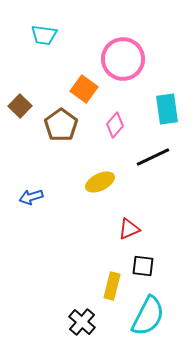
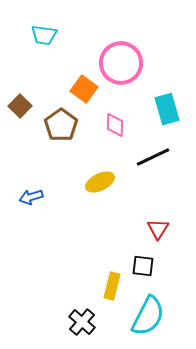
pink circle: moved 2 px left, 4 px down
cyan rectangle: rotated 8 degrees counterclockwise
pink diamond: rotated 40 degrees counterclockwise
red triangle: moved 29 px right; rotated 35 degrees counterclockwise
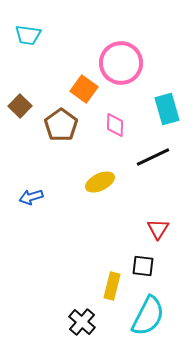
cyan trapezoid: moved 16 px left
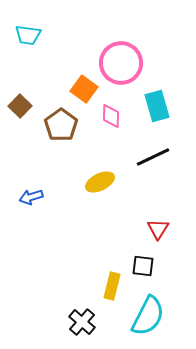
cyan rectangle: moved 10 px left, 3 px up
pink diamond: moved 4 px left, 9 px up
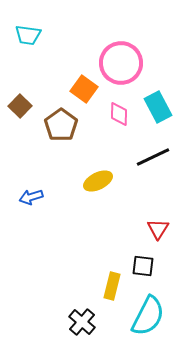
cyan rectangle: moved 1 px right, 1 px down; rotated 12 degrees counterclockwise
pink diamond: moved 8 px right, 2 px up
yellow ellipse: moved 2 px left, 1 px up
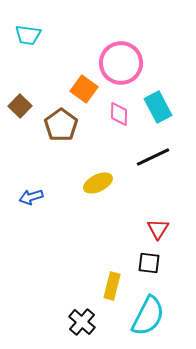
yellow ellipse: moved 2 px down
black square: moved 6 px right, 3 px up
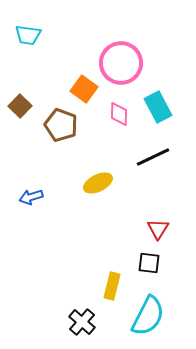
brown pentagon: rotated 16 degrees counterclockwise
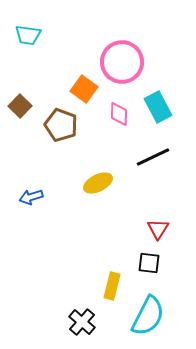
pink circle: moved 1 px right, 1 px up
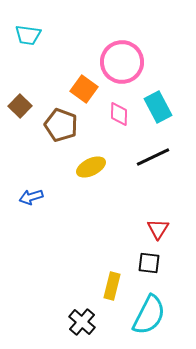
yellow ellipse: moved 7 px left, 16 px up
cyan semicircle: moved 1 px right, 1 px up
